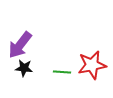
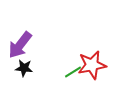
green line: moved 11 px right; rotated 36 degrees counterclockwise
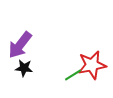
green line: moved 3 px down
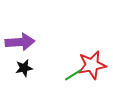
purple arrow: moved 3 px up; rotated 132 degrees counterclockwise
black star: rotated 18 degrees counterclockwise
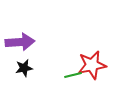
green line: rotated 18 degrees clockwise
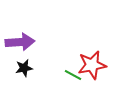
green line: rotated 42 degrees clockwise
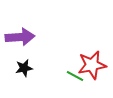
purple arrow: moved 5 px up
green line: moved 2 px right, 1 px down
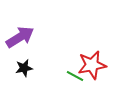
purple arrow: rotated 28 degrees counterclockwise
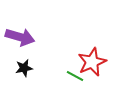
purple arrow: rotated 48 degrees clockwise
red star: moved 3 px up; rotated 12 degrees counterclockwise
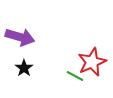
black star: rotated 24 degrees counterclockwise
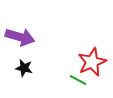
black star: rotated 24 degrees counterclockwise
green line: moved 3 px right, 4 px down
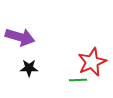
black star: moved 5 px right; rotated 12 degrees counterclockwise
green line: rotated 30 degrees counterclockwise
